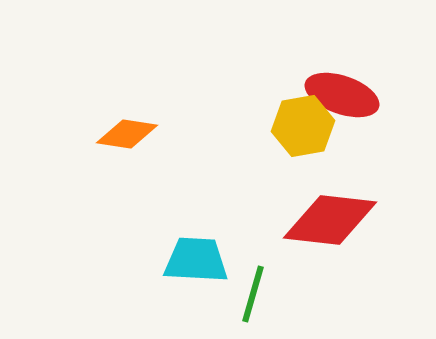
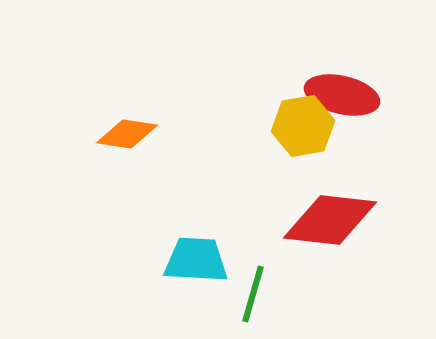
red ellipse: rotated 6 degrees counterclockwise
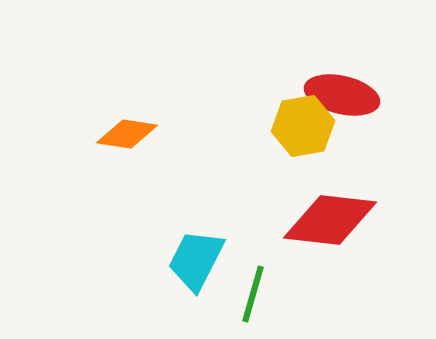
cyan trapezoid: rotated 66 degrees counterclockwise
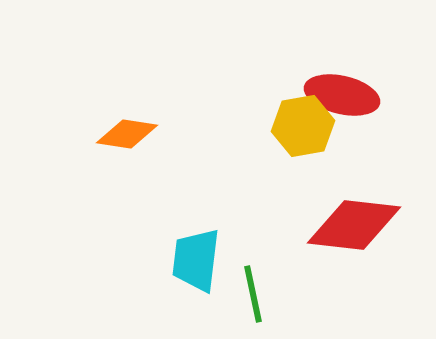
red diamond: moved 24 px right, 5 px down
cyan trapezoid: rotated 20 degrees counterclockwise
green line: rotated 28 degrees counterclockwise
